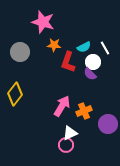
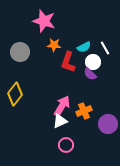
pink star: moved 1 px right, 1 px up
white triangle: moved 10 px left, 12 px up
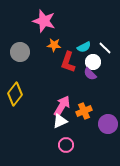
white line: rotated 16 degrees counterclockwise
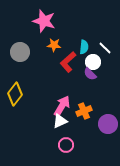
cyan semicircle: rotated 56 degrees counterclockwise
red L-shape: rotated 30 degrees clockwise
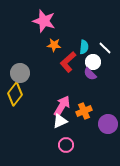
gray circle: moved 21 px down
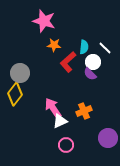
pink arrow: moved 9 px left, 2 px down; rotated 65 degrees counterclockwise
purple circle: moved 14 px down
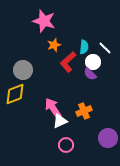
orange star: rotated 24 degrees counterclockwise
gray circle: moved 3 px right, 3 px up
yellow diamond: rotated 30 degrees clockwise
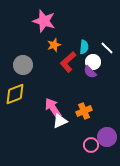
white line: moved 2 px right
gray circle: moved 5 px up
purple semicircle: moved 2 px up
purple circle: moved 1 px left, 1 px up
pink circle: moved 25 px right
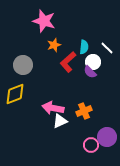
pink arrow: rotated 45 degrees counterclockwise
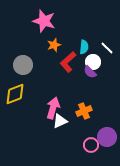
pink arrow: rotated 95 degrees clockwise
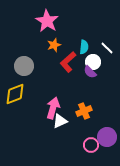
pink star: moved 3 px right; rotated 15 degrees clockwise
gray circle: moved 1 px right, 1 px down
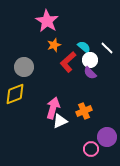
cyan semicircle: rotated 56 degrees counterclockwise
white circle: moved 3 px left, 2 px up
gray circle: moved 1 px down
purple semicircle: moved 1 px down
pink circle: moved 4 px down
